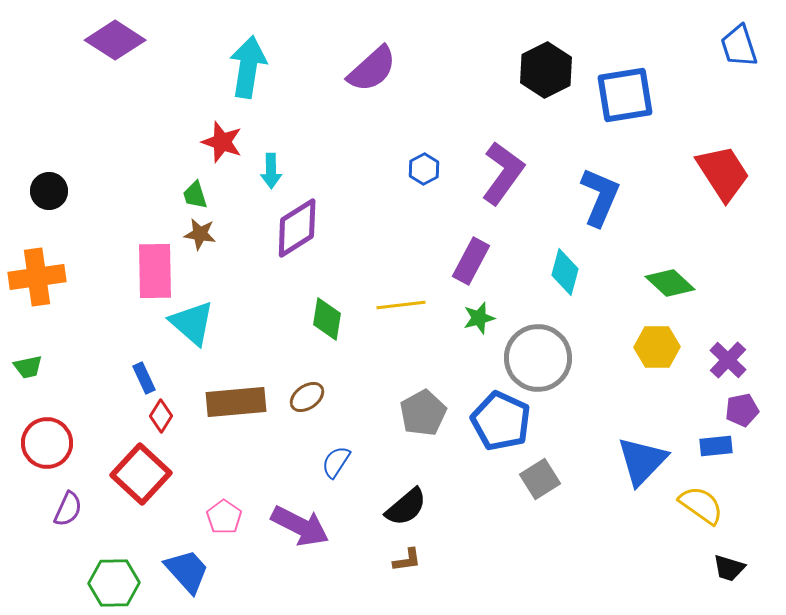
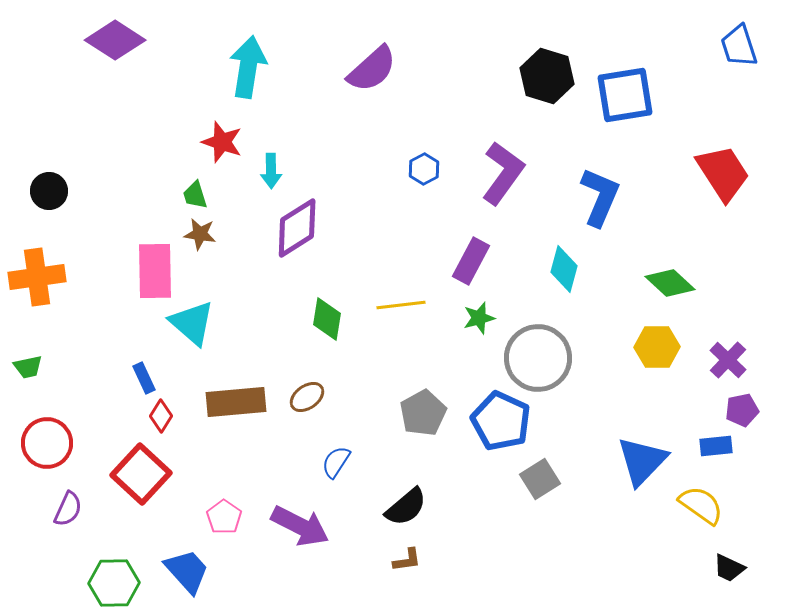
black hexagon at (546, 70): moved 1 px right, 6 px down; rotated 16 degrees counterclockwise
cyan diamond at (565, 272): moved 1 px left, 3 px up
black trapezoid at (729, 568): rotated 8 degrees clockwise
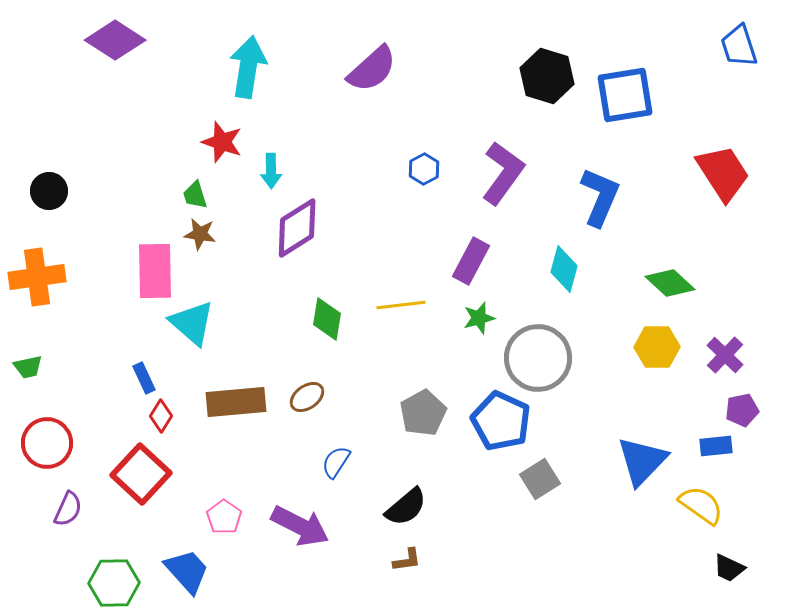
purple cross at (728, 360): moved 3 px left, 5 px up
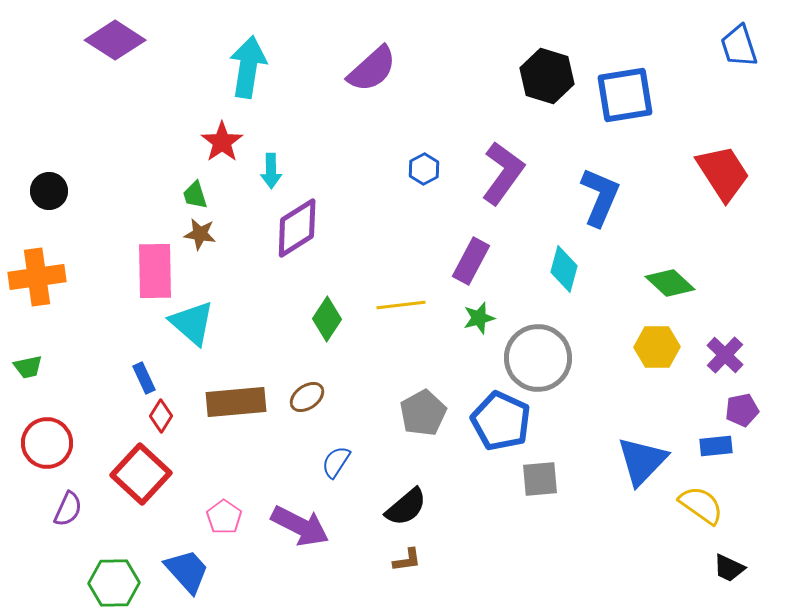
red star at (222, 142): rotated 18 degrees clockwise
green diamond at (327, 319): rotated 24 degrees clockwise
gray square at (540, 479): rotated 27 degrees clockwise
